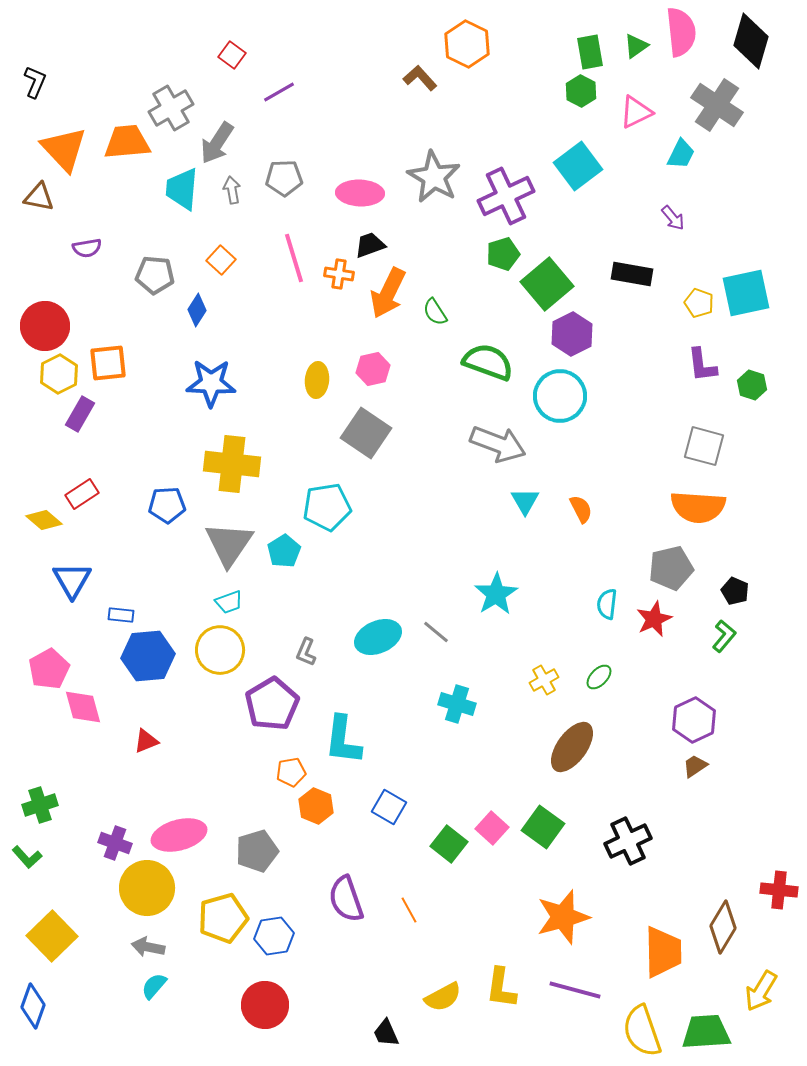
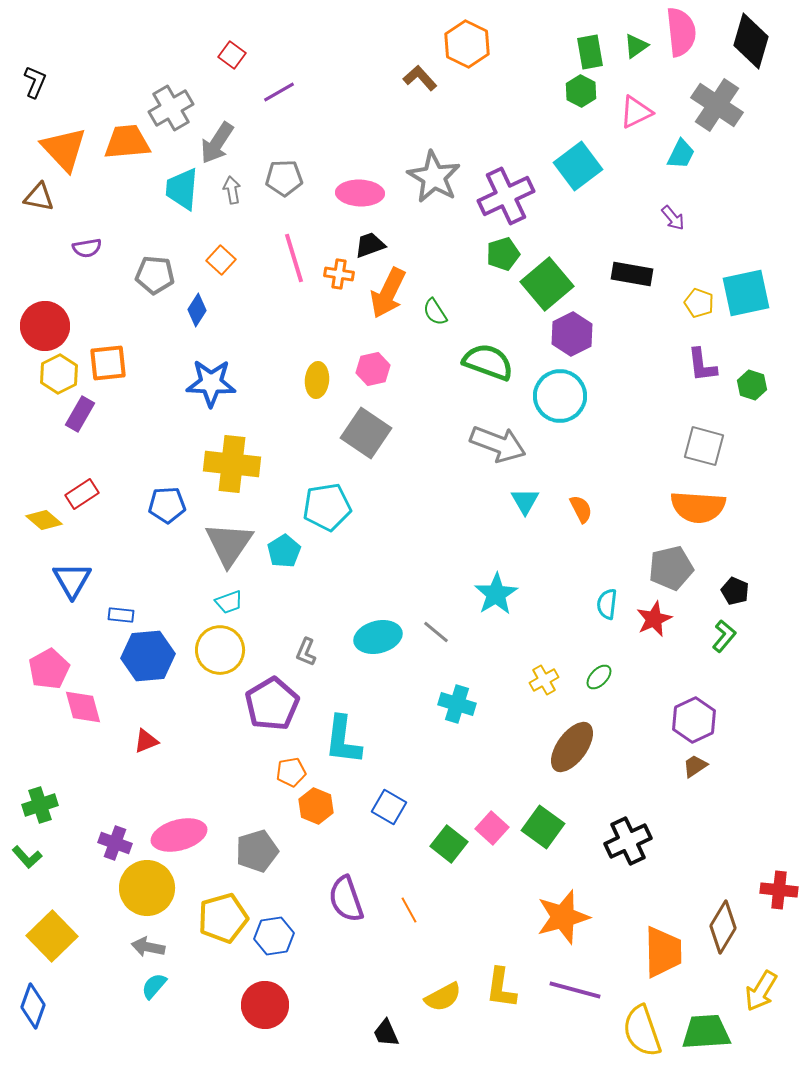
cyan ellipse at (378, 637): rotated 9 degrees clockwise
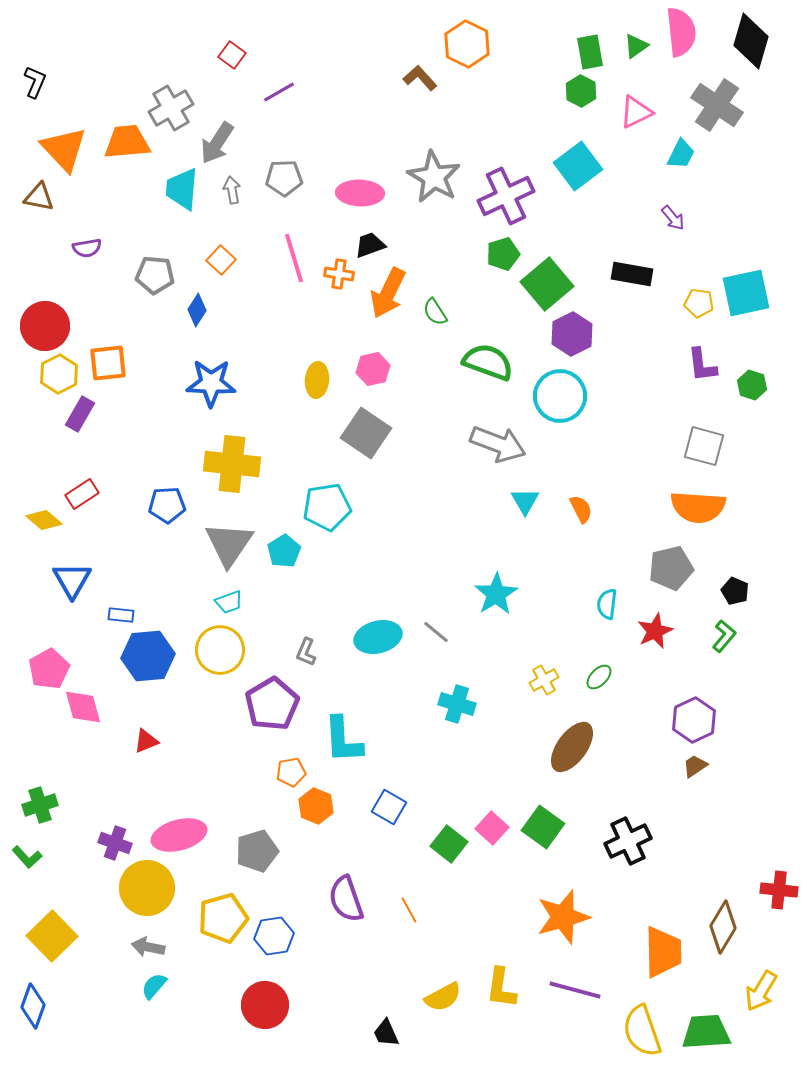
yellow pentagon at (699, 303): rotated 12 degrees counterclockwise
red star at (654, 619): moved 1 px right, 12 px down
cyan L-shape at (343, 740): rotated 10 degrees counterclockwise
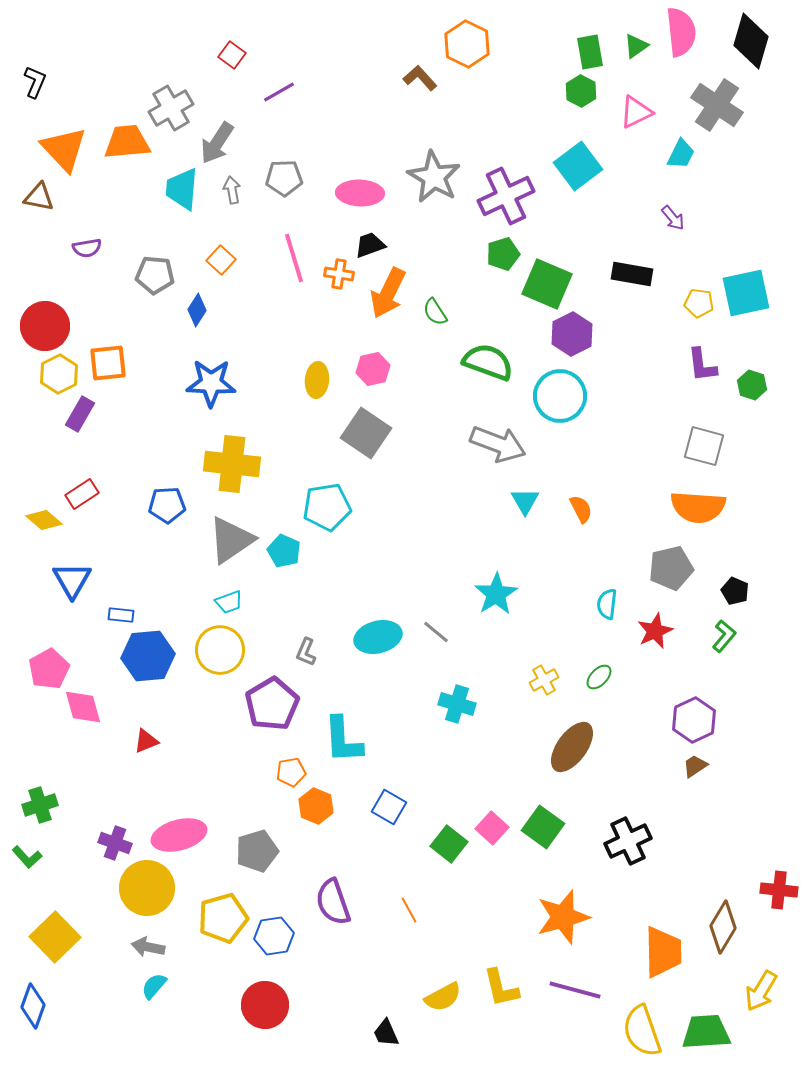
green square at (547, 284): rotated 27 degrees counterclockwise
gray triangle at (229, 544): moved 2 px right, 4 px up; rotated 22 degrees clockwise
cyan pentagon at (284, 551): rotated 16 degrees counterclockwise
purple semicircle at (346, 899): moved 13 px left, 3 px down
yellow square at (52, 936): moved 3 px right, 1 px down
yellow L-shape at (501, 988): rotated 21 degrees counterclockwise
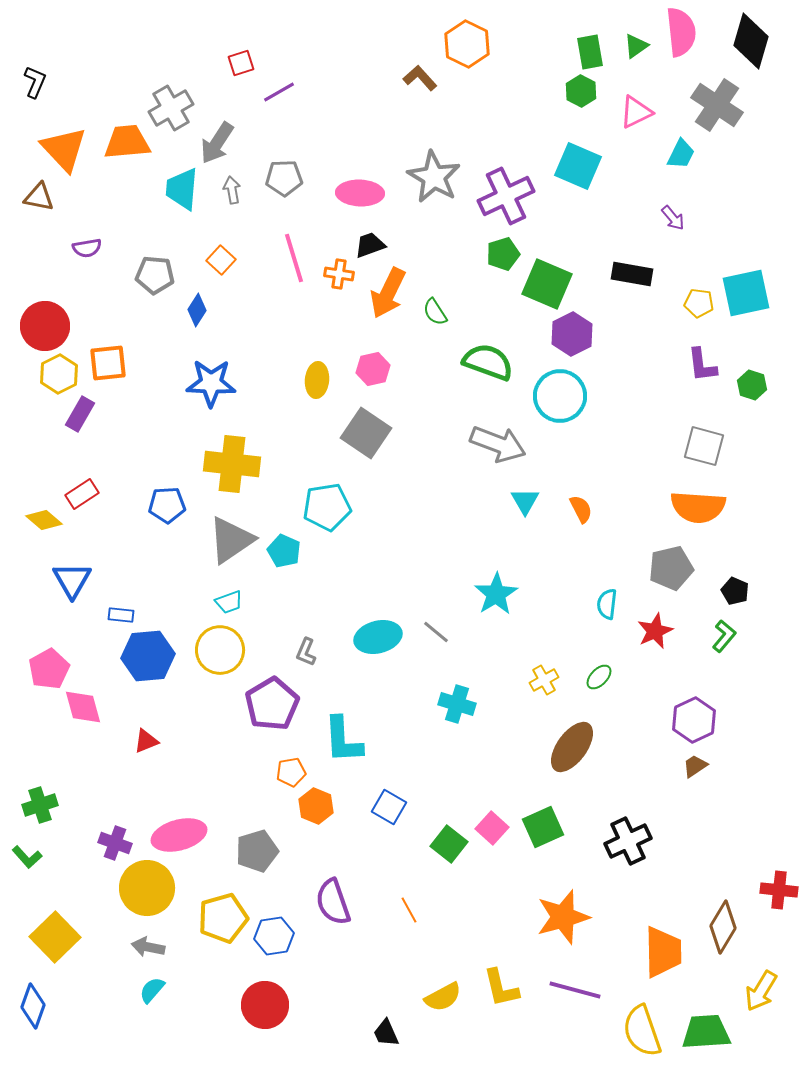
red square at (232, 55): moved 9 px right, 8 px down; rotated 36 degrees clockwise
cyan square at (578, 166): rotated 30 degrees counterclockwise
green square at (543, 827): rotated 30 degrees clockwise
cyan semicircle at (154, 986): moved 2 px left, 4 px down
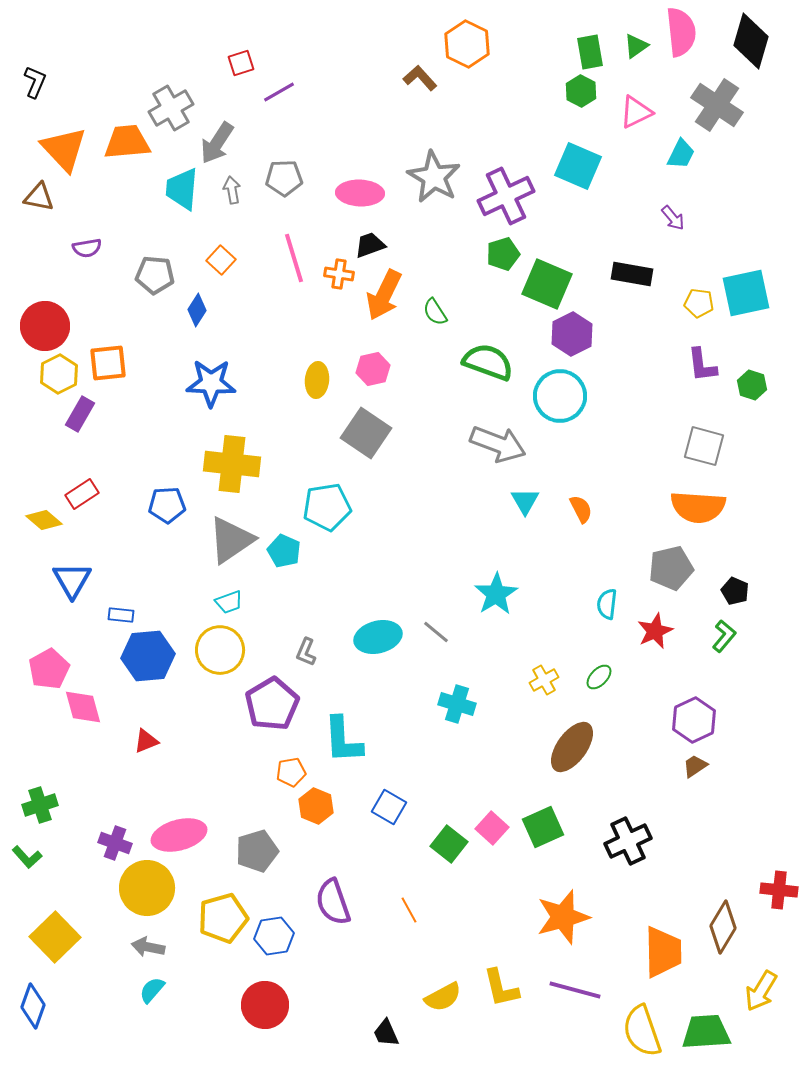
orange arrow at (388, 293): moved 4 px left, 2 px down
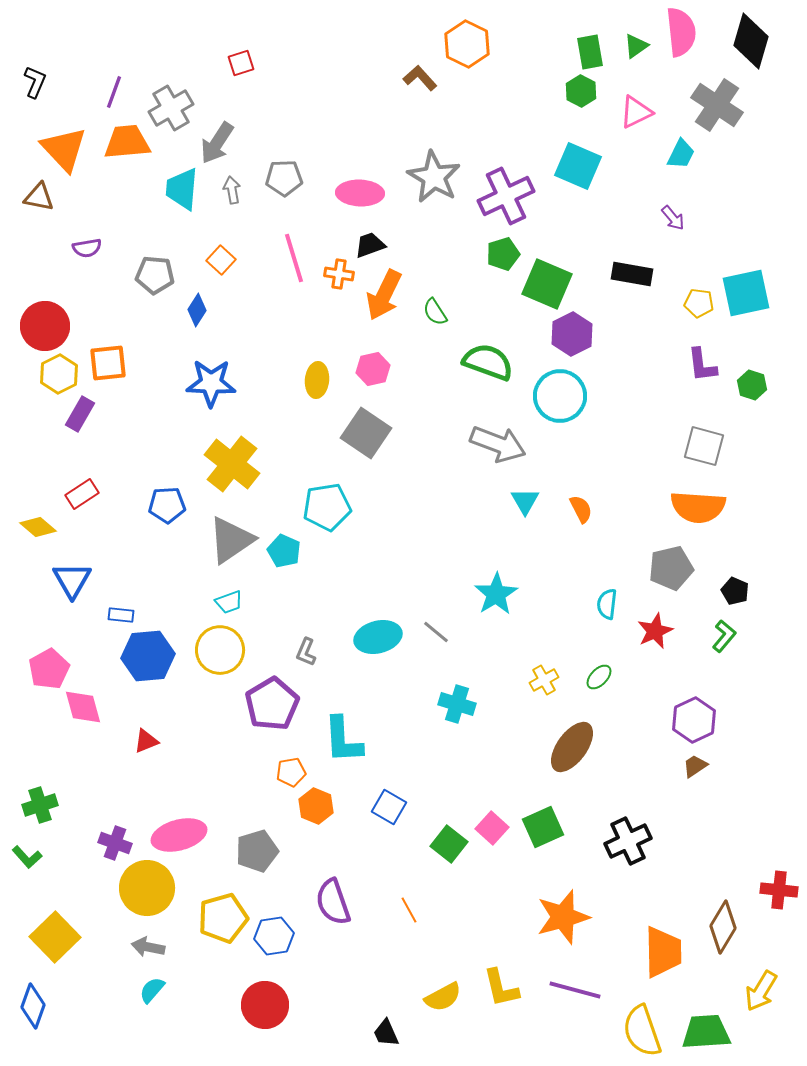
purple line at (279, 92): moved 165 px left; rotated 40 degrees counterclockwise
yellow cross at (232, 464): rotated 32 degrees clockwise
yellow diamond at (44, 520): moved 6 px left, 7 px down
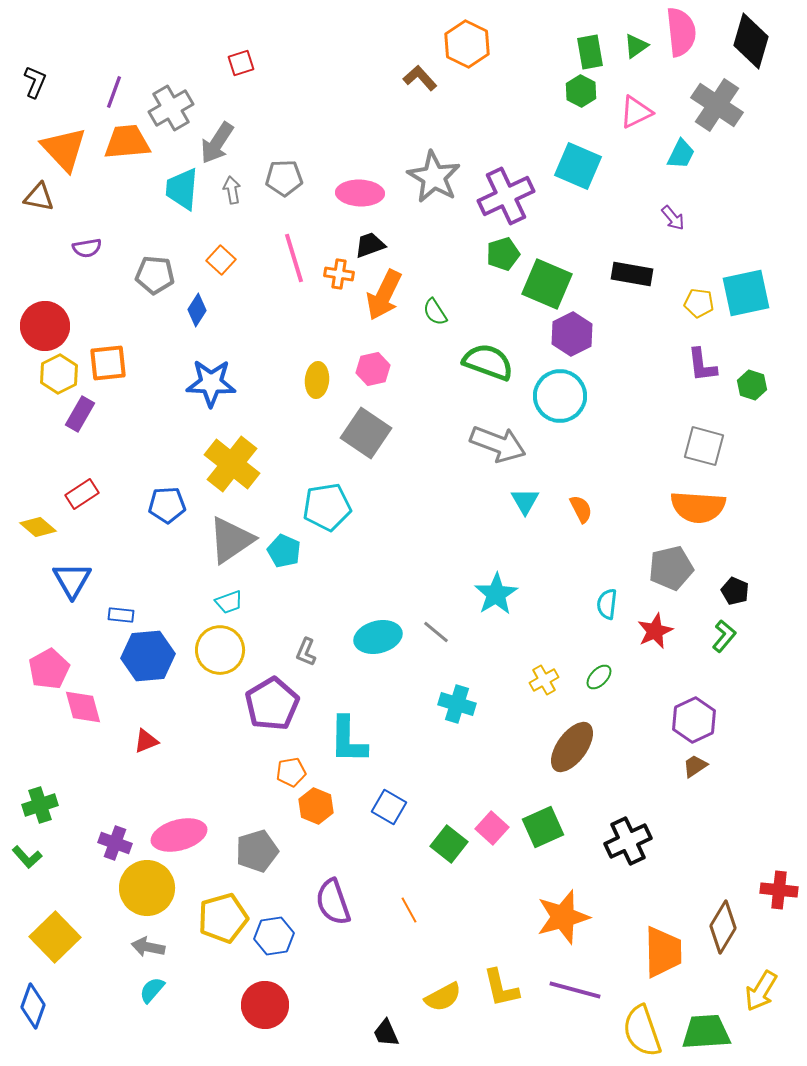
cyan L-shape at (343, 740): moved 5 px right; rotated 4 degrees clockwise
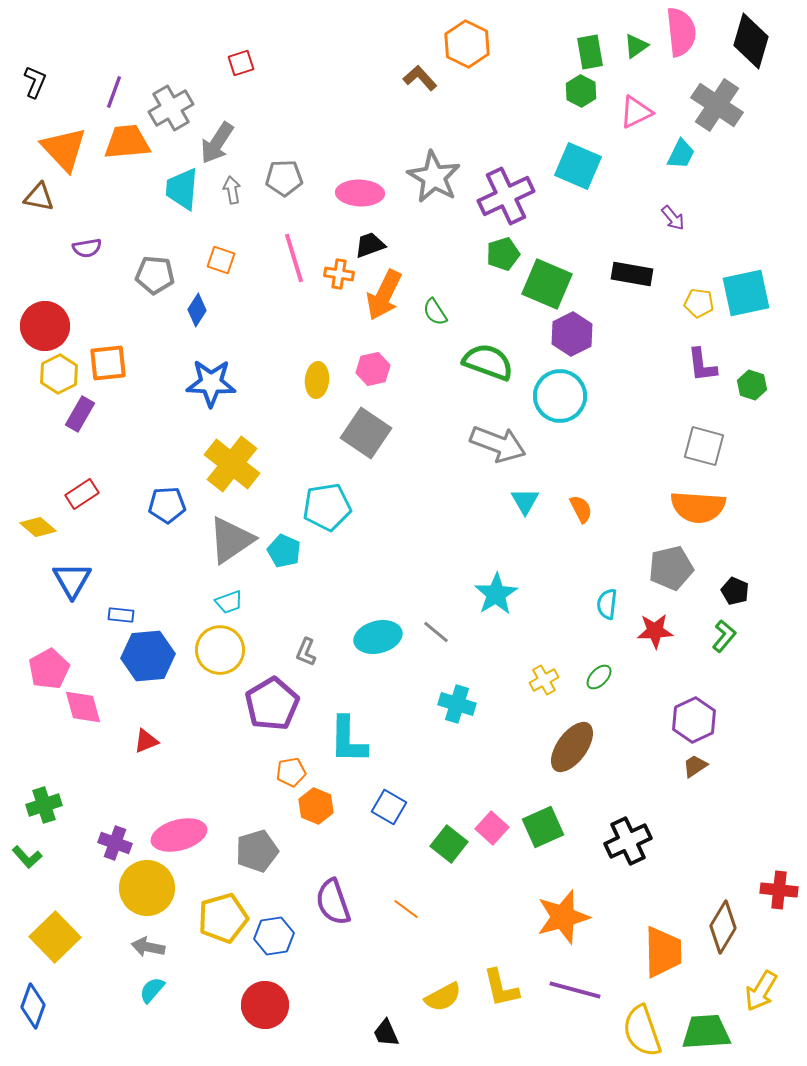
orange square at (221, 260): rotated 24 degrees counterclockwise
red star at (655, 631): rotated 21 degrees clockwise
green cross at (40, 805): moved 4 px right
orange line at (409, 910): moved 3 px left, 1 px up; rotated 24 degrees counterclockwise
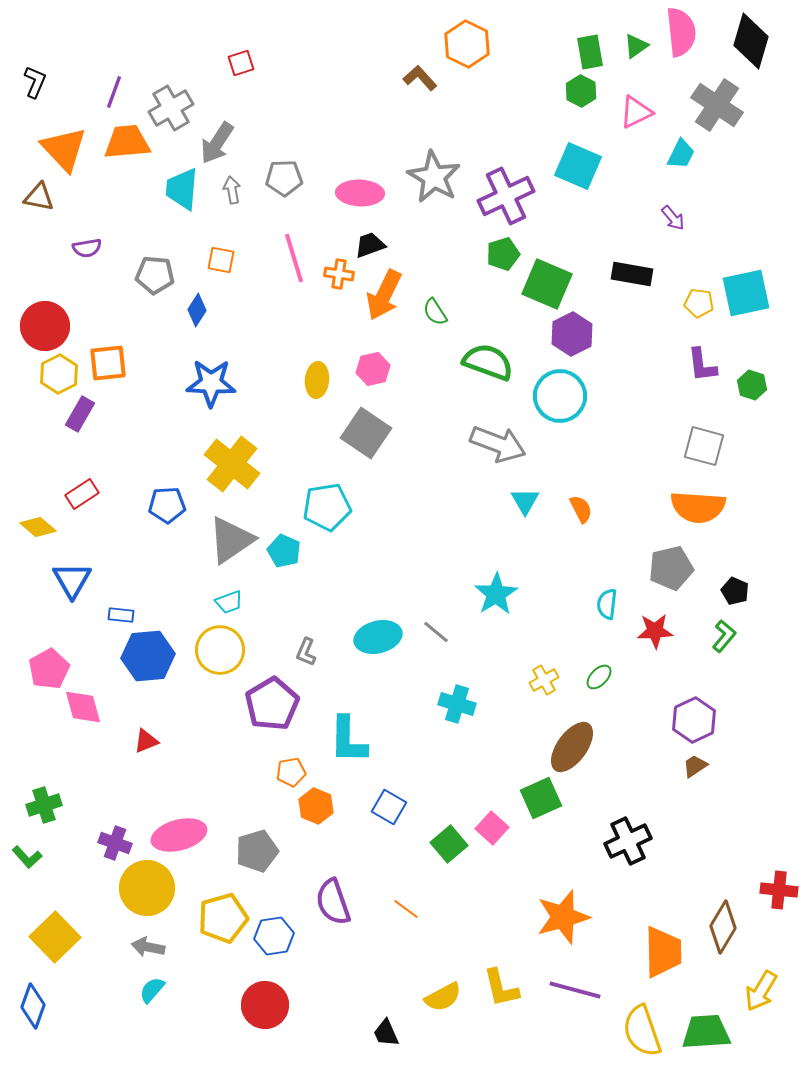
orange square at (221, 260): rotated 8 degrees counterclockwise
green square at (543, 827): moved 2 px left, 29 px up
green square at (449, 844): rotated 12 degrees clockwise
